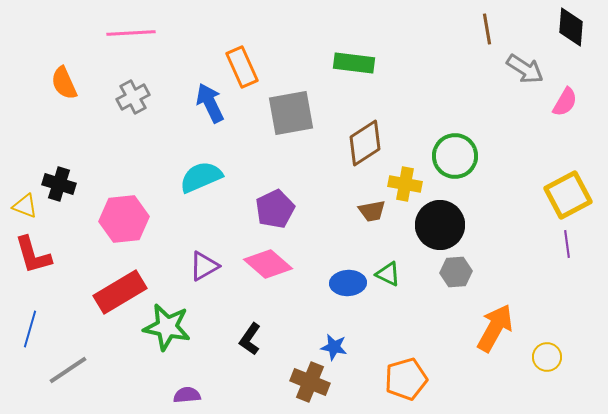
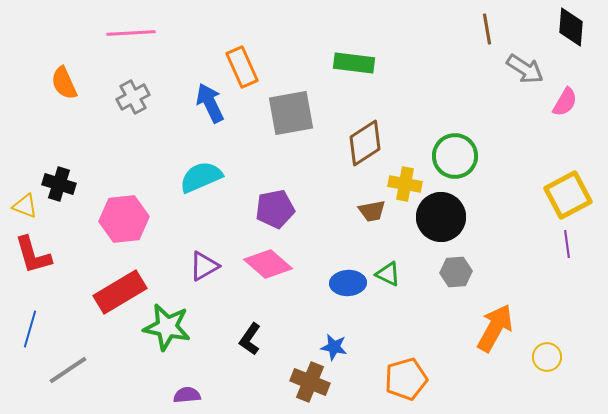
purple pentagon: rotated 15 degrees clockwise
black circle: moved 1 px right, 8 px up
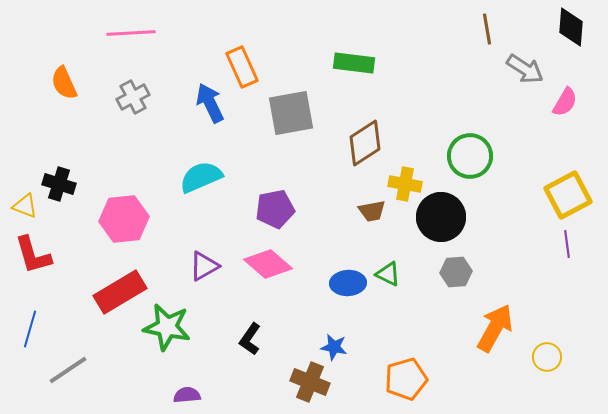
green circle: moved 15 px right
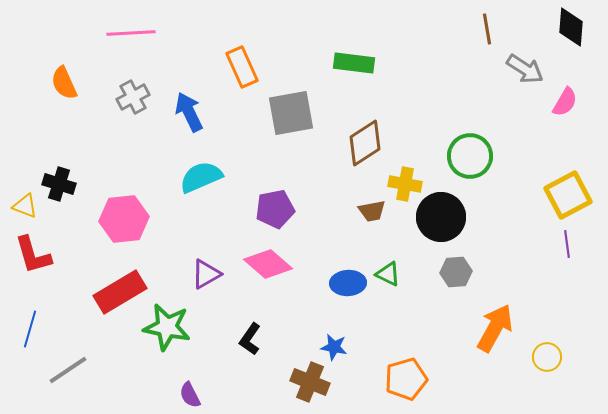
blue arrow: moved 21 px left, 9 px down
purple triangle: moved 2 px right, 8 px down
purple semicircle: moved 3 px right; rotated 112 degrees counterclockwise
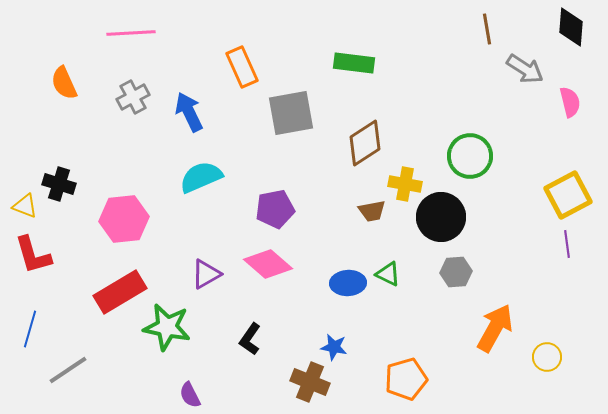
pink semicircle: moved 5 px right; rotated 44 degrees counterclockwise
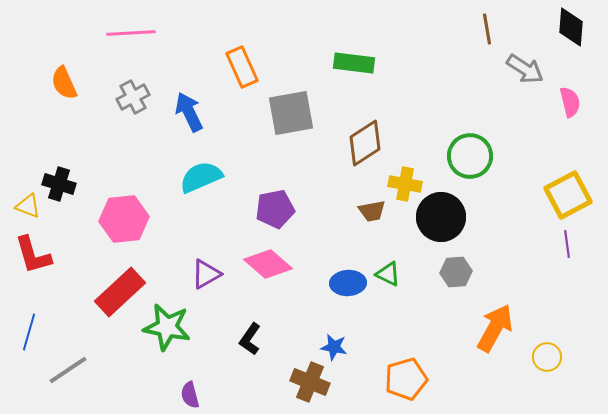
yellow triangle: moved 3 px right
red rectangle: rotated 12 degrees counterclockwise
blue line: moved 1 px left, 3 px down
purple semicircle: rotated 12 degrees clockwise
